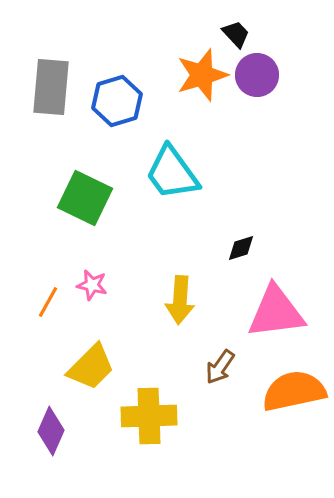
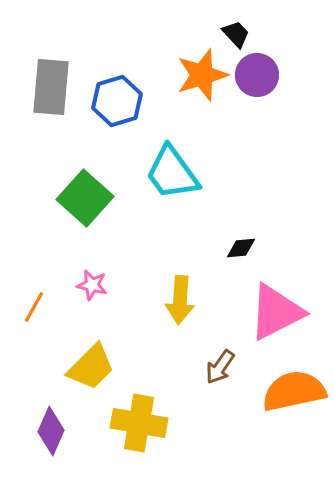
green square: rotated 16 degrees clockwise
black diamond: rotated 12 degrees clockwise
orange line: moved 14 px left, 5 px down
pink triangle: rotated 20 degrees counterclockwise
yellow cross: moved 10 px left, 7 px down; rotated 12 degrees clockwise
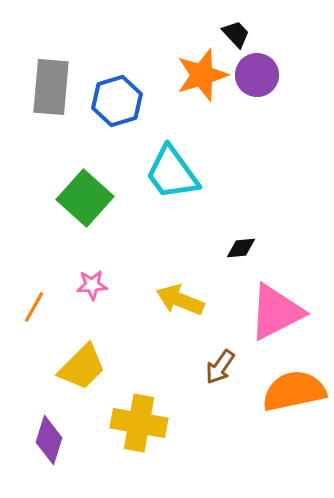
pink star: rotated 16 degrees counterclockwise
yellow arrow: rotated 108 degrees clockwise
yellow trapezoid: moved 9 px left
purple diamond: moved 2 px left, 9 px down; rotated 6 degrees counterclockwise
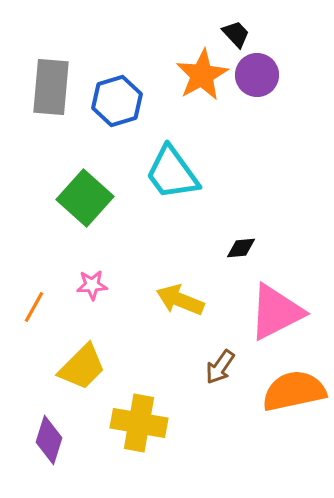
orange star: rotated 12 degrees counterclockwise
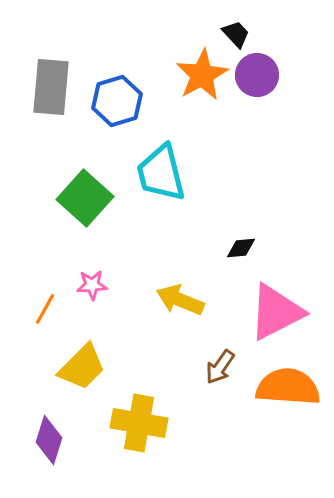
cyan trapezoid: moved 11 px left; rotated 22 degrees clockwise
orange line: moved 11 px right, 2 px down
orange semicircle: moved 6 px left, 4 px up; rotated 16 degrees clockwise
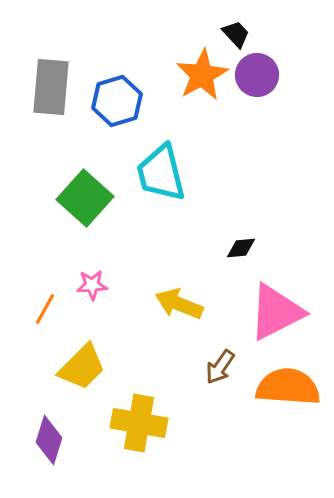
yellow arrow: moved 1 px left, 4 px down
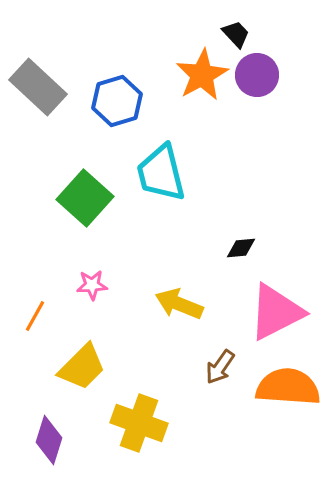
gray rectangle: moved 13 px left; rotated 52 degrees counterclockwise
orange line: moved 10 px left, 7 px down
yellow cross: rotated 10 degrees clockwise
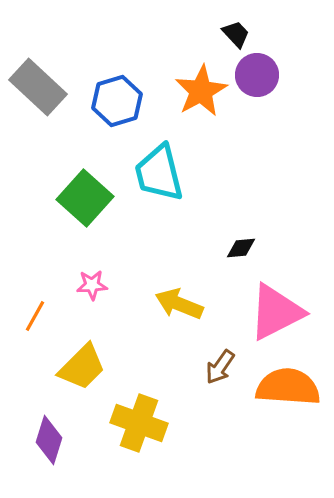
orange star: moved 1 px left, 16 px down
cyan trapezoid: moved 2 px left
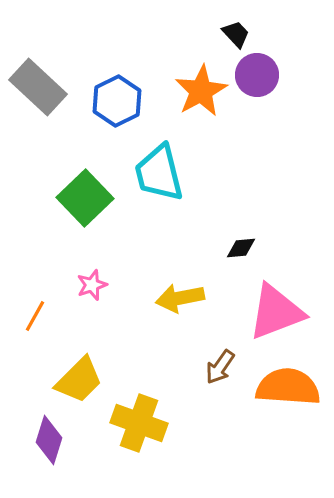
blue hexagon: rotated 9 degrees counterclockwise
green square: rotated 4 degrees clockwise
pink star: rotated 16 degrees counterclockwise
yellow arrow: moved 1 px right, 6 px up; rotated 33 degrees counterclockwise
pink triangle: rotated 6 degrees clockwise
yellow trapezoid: moved 3 px left, 13 px down
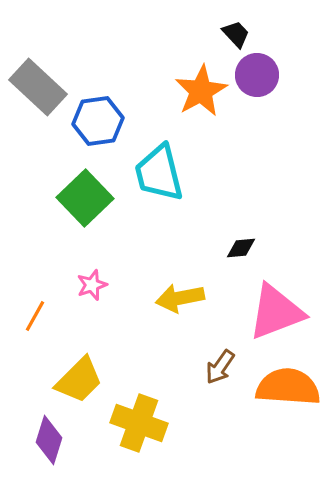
blue hexagon: moved 19 px left, 20 px down; rotated 18 degrees clockwise
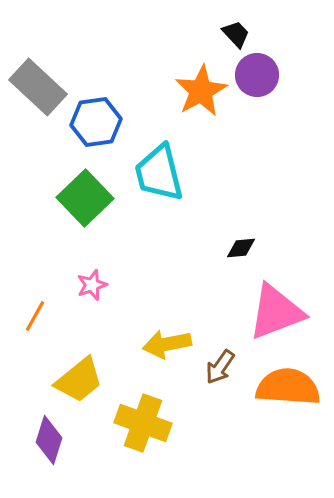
blue hexagon: moved 2 px left, 1 px down
yellow arrow: moved 13 px left, 46 px down
yellow trapezoid: rotated 6 degrees clockwise
yellow cross: moved 4 px right
